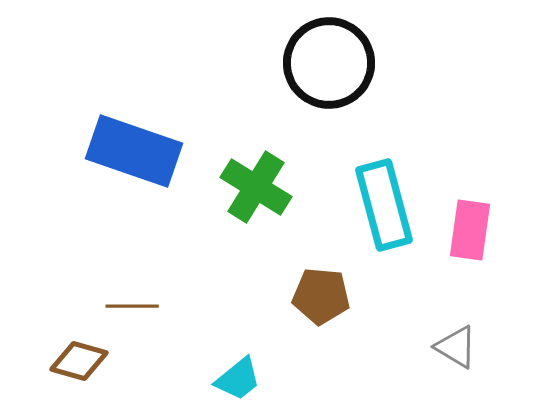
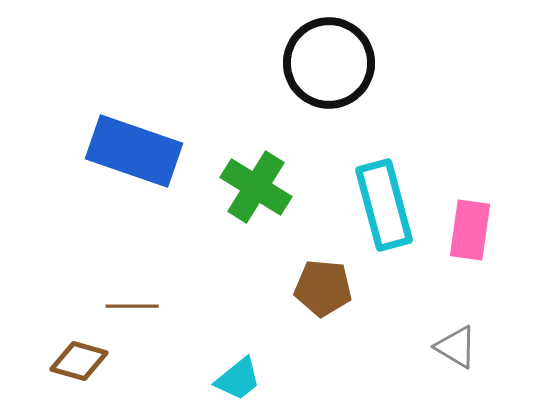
brown pentagon: moved 2 px right, 8 px up
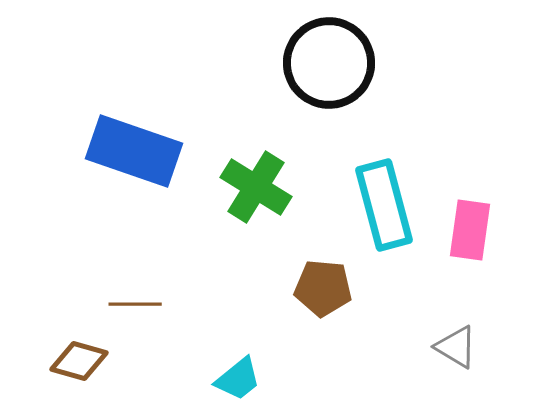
brown line: moved 3 px right, 2 px up
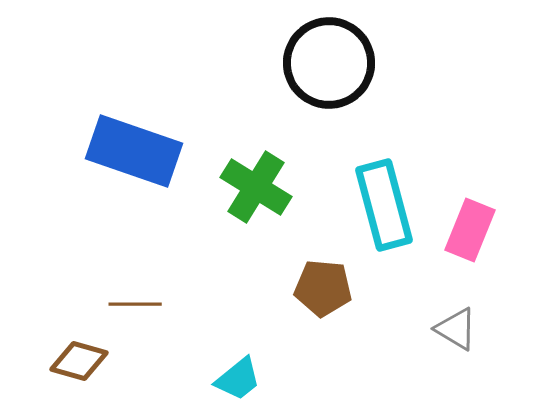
pink rectangle: rotated 14 degrees clockwise
gray triangle: moved 18 px up
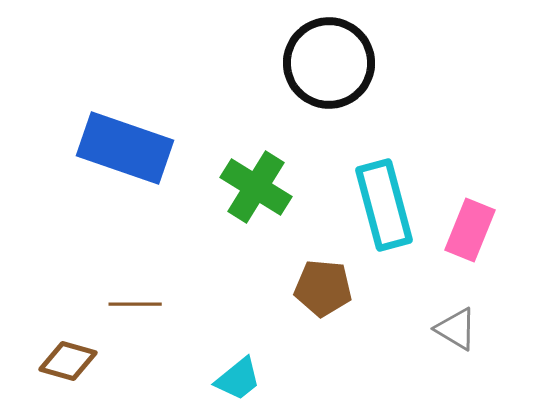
blue rectangle: moved 9 px left, 3 px up
brown diamond: moved 11 px left
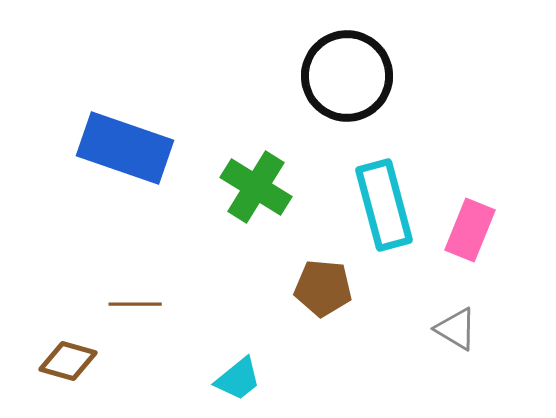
black circle: moved 18 px right, 13 px down
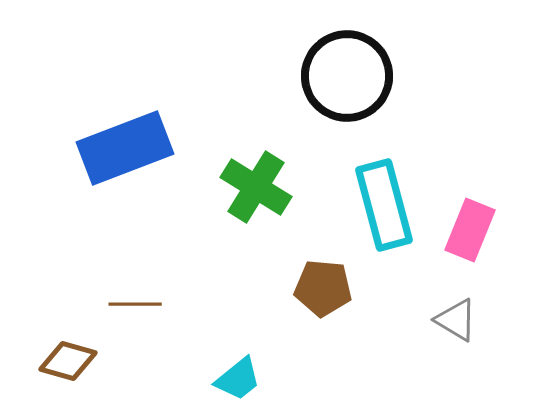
blue rectangle: rotated 40 degrees counterclockwise
gray triangle: moved 9 px up
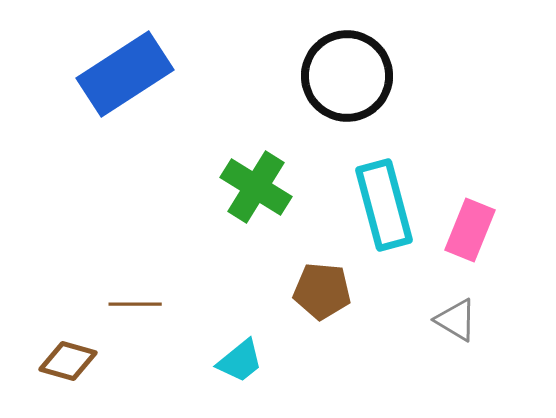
blue rectangle: moved 74 px up; rotated 12 degrees counterclockwise
brown pentagon: moved 1 px left, 3 px down
cyan trapezoid: moved 2 px right, 18 px up
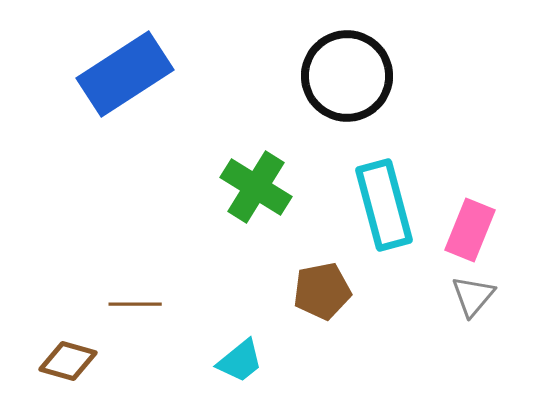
brown pentagon: rotated 16 degrees counterclockwise
gray triangle: moved 17 px right, 24 px up; rotated 39 degrees clockwise
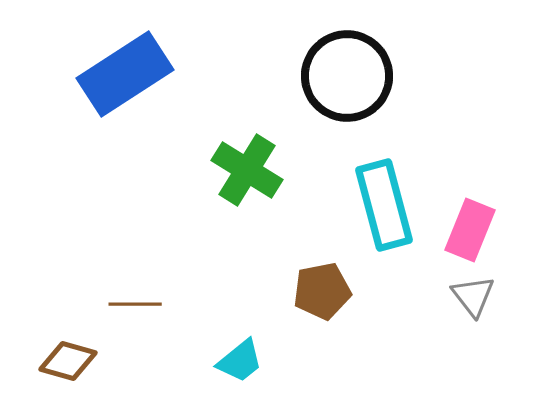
green cross: moved 9 px left, 17 px up
gray triangle: rotated 18 degrees counterclockwise
